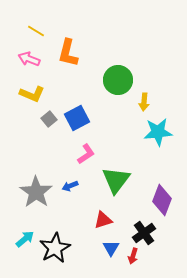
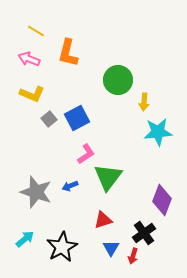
green triangle: moved 8 px left, 3 px up
gray star: rotated 16 degrees counterclockwise
black star: moved 7 px right, 1 px up
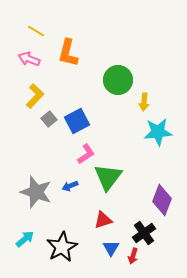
yellow L-shape: moved 3 px right, 2 px down; rotated 70 degrees counterclockwise
blue square: moved 3 px down
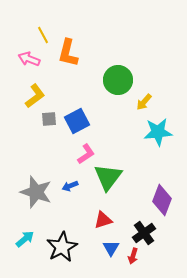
yellow line: moved 7 px right, 4 px down; rotated 30 degrees clockwise
yellow L-shape: rotated 10 degrees clockwise
yellow arrow: rotated 36 degrees clockwise
gray square: rotated 35 degrees clockwise
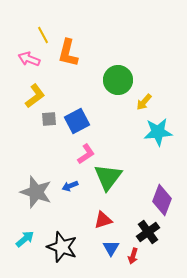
black cross: moved 4 px right, 1 px up
black star: rotated 24 degrees counterclockwise
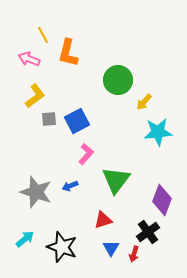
pink L-shape: rotated 15 degrees counterclockwise
green triangle: moved 8 px right, 3 px down
red arrow: moved 1 px right, 2 px up
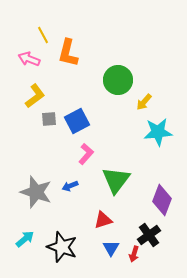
black cross: moved 1 px right, 3 px down
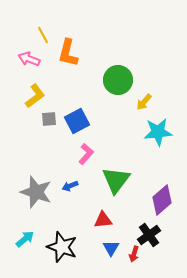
purple diamond: rotated 28 degrees clockwise
red triangle: rotated 12 degrees clockwise
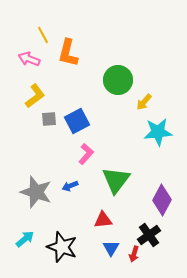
purple diamond: rotated 20 degrees counterclockwise
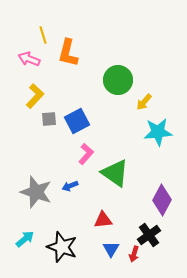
yellow line: rotated 12 degrees clockwise
yellow L-shape: rotated 10 degrees counterclockwise
green triangle: moved 1 px left, 7 px up; rotated 32 degrees counterclockwise
blue triangle: moved 1 px down
